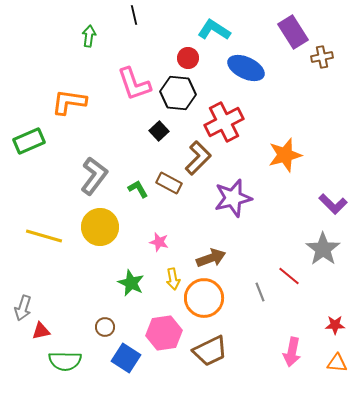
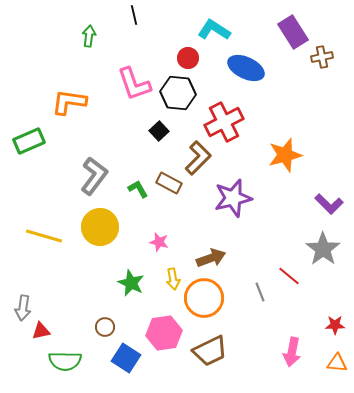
purple L-shape: moved 4 px left
gray arrow: rotated 10 degrees counterclockwise
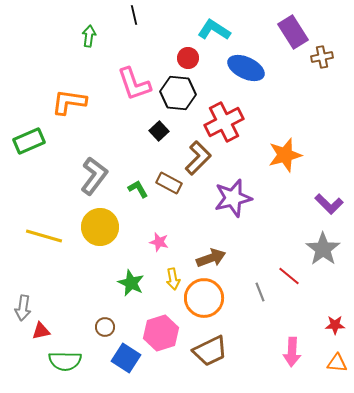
pink hexagon: moved 3 px left; rotated 8 degrees counterclockwise
pink arrow: rotated 8 degrees counterclockwise
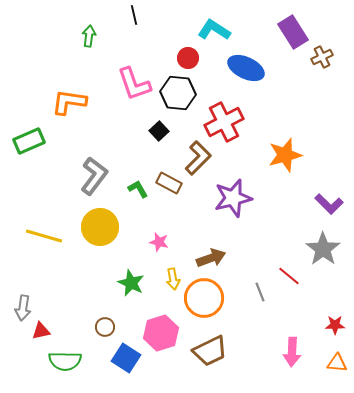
brown cross: rotated 15 degrees counterclockwise
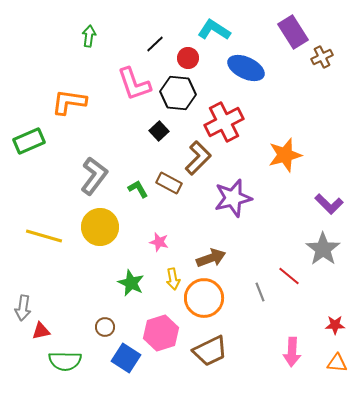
black line: moved 21 px right, 29 px down; rotated 60 degrees clockwise
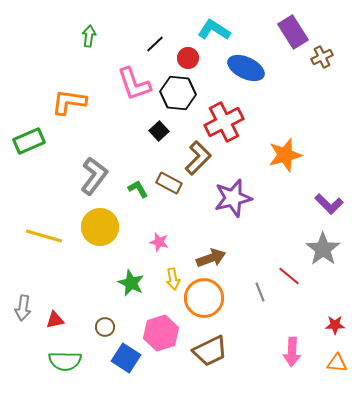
red triangle: moved 14 px right, 11 px up
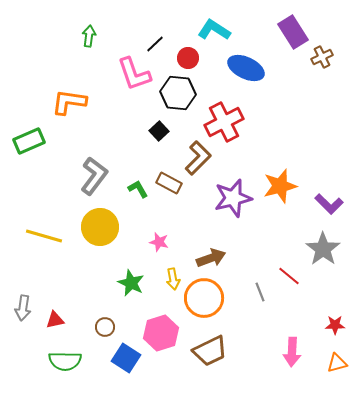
pink L-shape: moved 10 px up
orange star: moved 5 px left, 31 px down
orange triangle: rotated 20 degrees counterclockwise
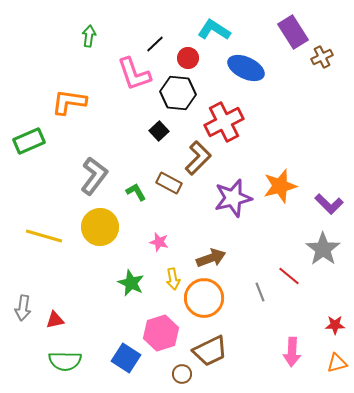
green L-shape: moved 2 px left, 3 px down
brown circle: moved 77 px right, 47 px down
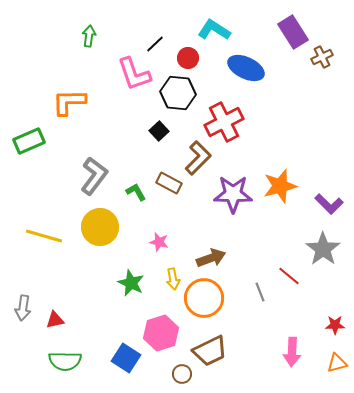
orange L-shape: rotated 9 degrees counterclockwise
purple star: moved 4 px up; rotated 15 degrees clockwise
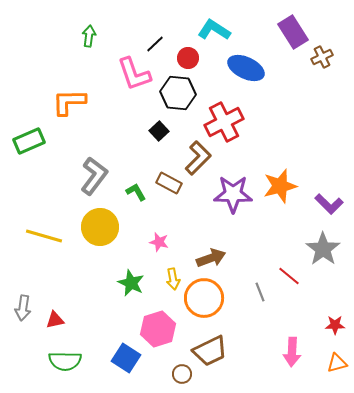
pink hexagon: moved 3 px left, 4 px up
